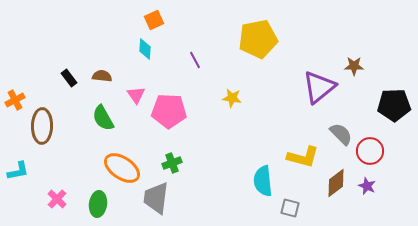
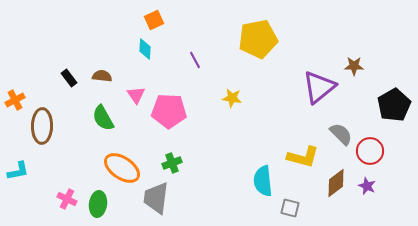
black pentagon: rotated 28 degrees counterclockwise
pink cross: moved 10 px right; rotated 18 degrees counterclockwise
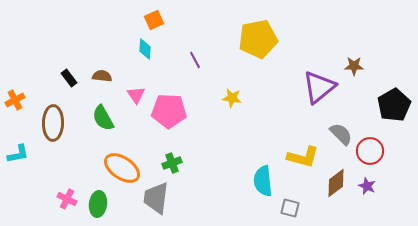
brown ellipse: moved 11 px right, 3 px up
cyan L-shape: moved 17 px up
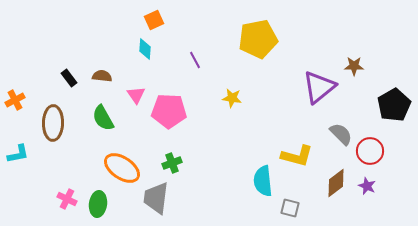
yellow L-shape: moved 6 px left, 1 px up
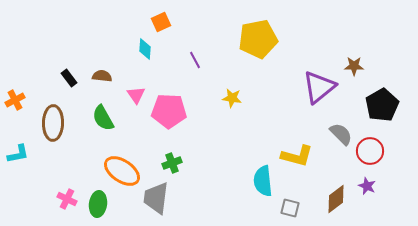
orange square: moved 7 px right, 2 px down
black pentagon: moved 12 px left
orange ellipse: moved 3 px down
brown diamond: moved 16 px down
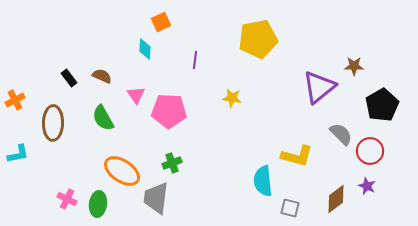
purple line: rotated 36 degrees clockwise
brown semicircle: rotated 18 degrees clockwise
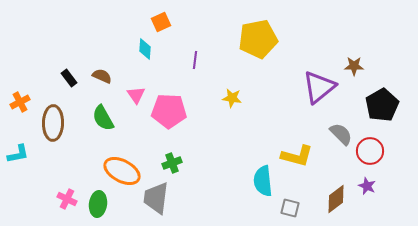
orange cross: moved 5 px right, 2 px down
orange ellipse: rotated 6 degrees counterclockwise
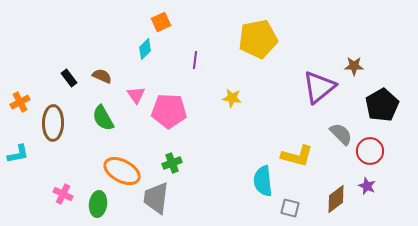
cyan diamond: rotated 40 degrees clockwise
pink cross: moved 4 px left, 5 px up
